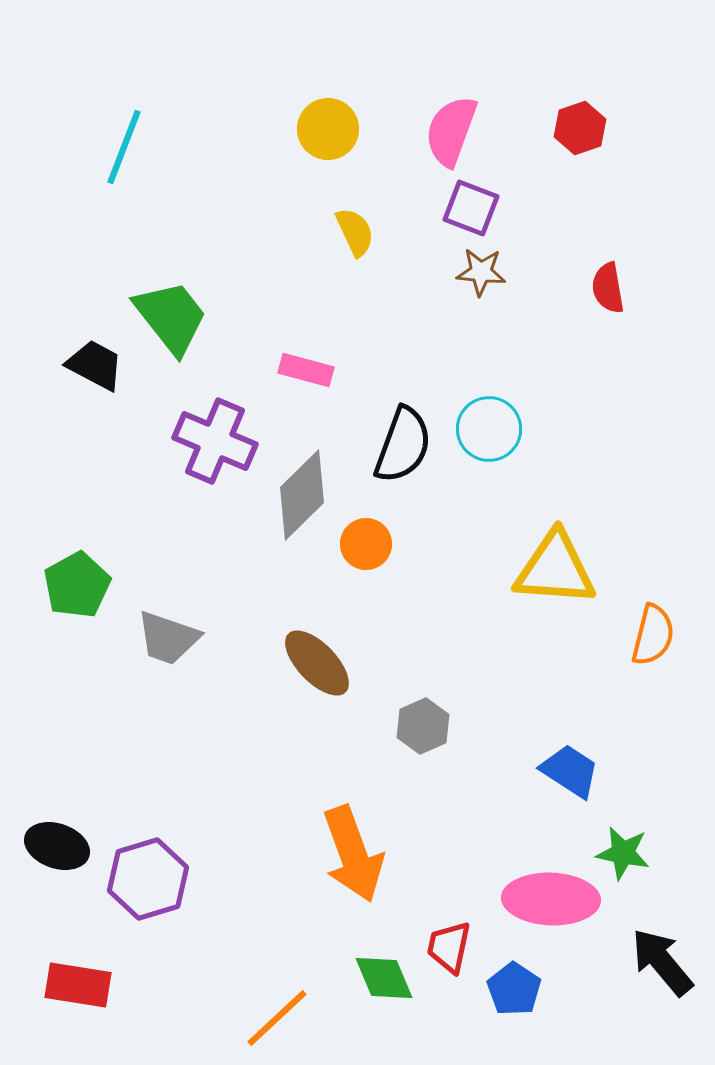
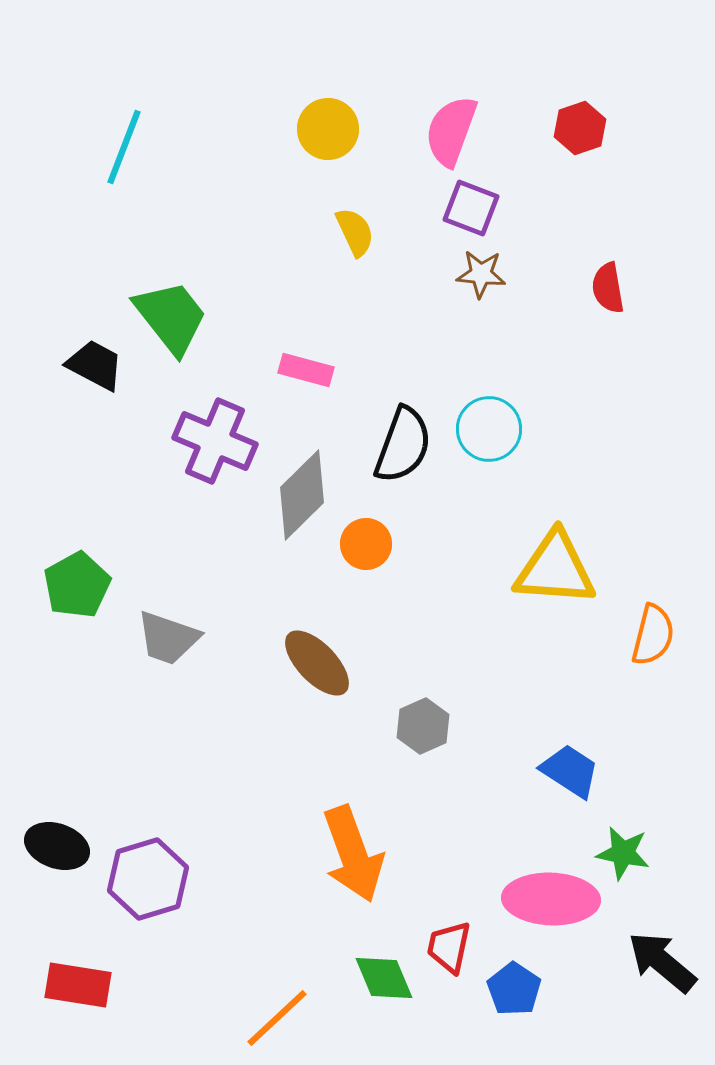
brown star: moved 2 px down
black arrow: rotated 10 degrees counterclockwise
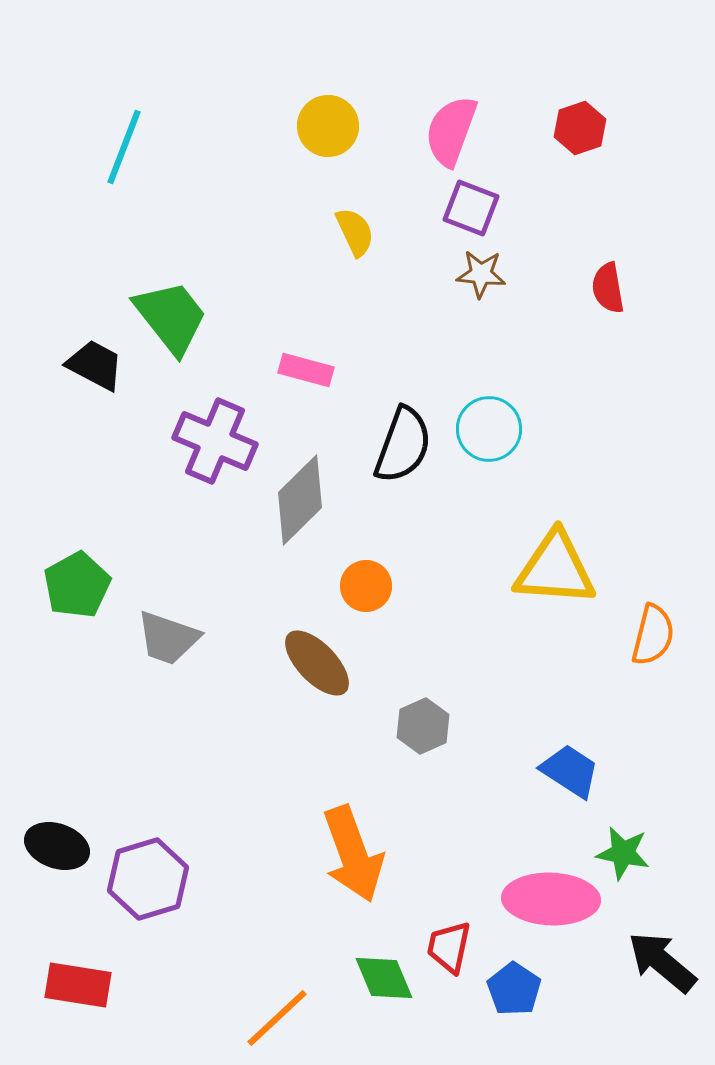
yellow circle: moved 3 px up
gray diamond: moved 2 px left, 5 px down
orange circle: moved 42 px down
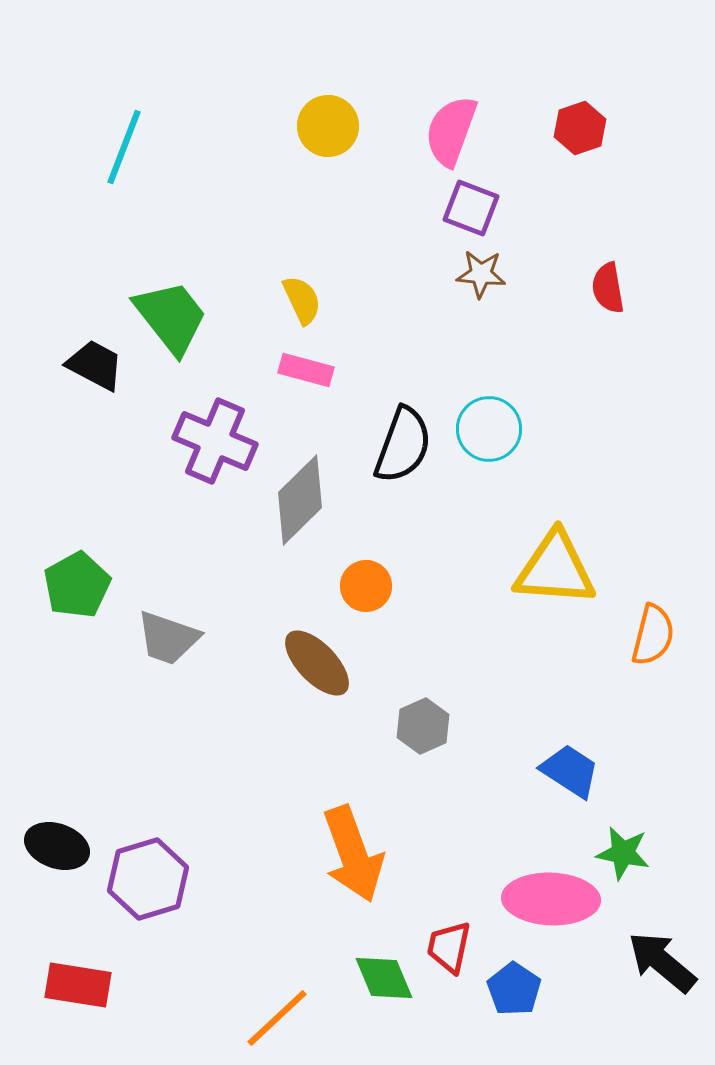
yellow semicircle: moved 53 px left, 68 px down
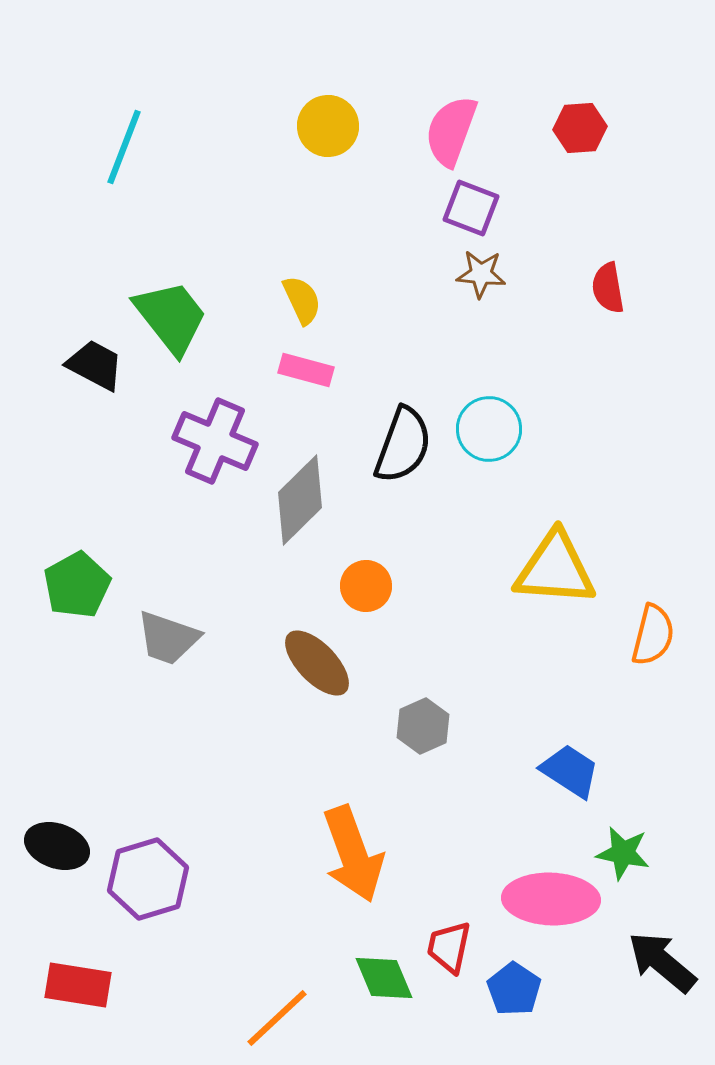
red hexagon: rotated 15 degrees clockwise
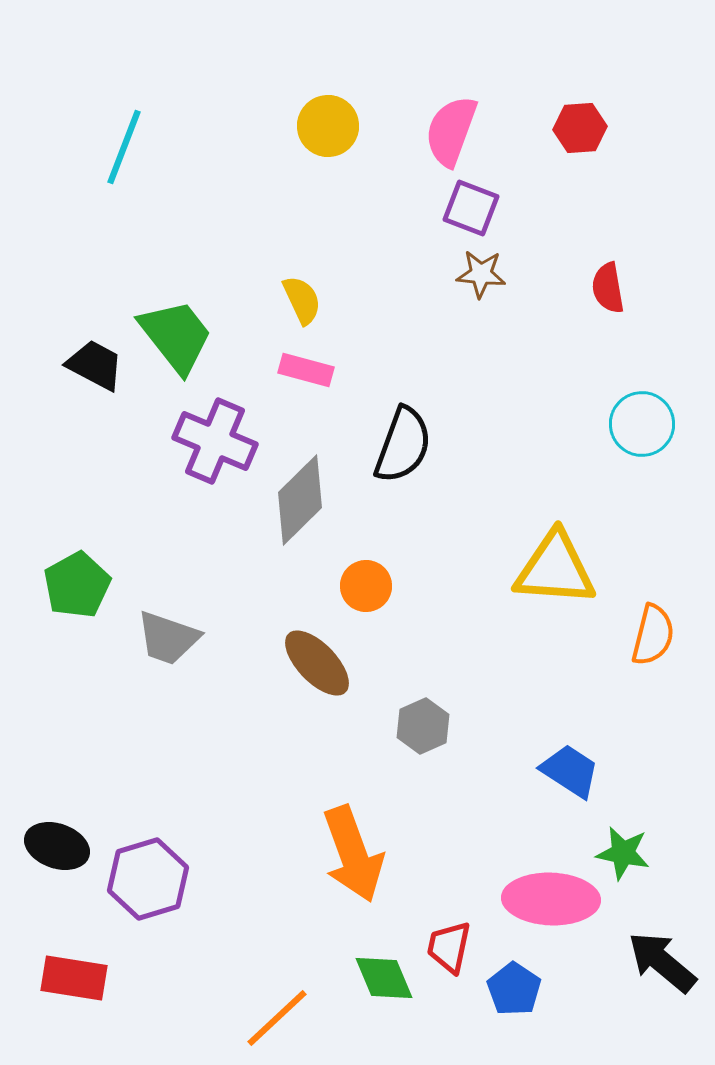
green trapezoid: moved 5 px right, 19 px down
cyan circle: moved 153 px right, 5 px up
red rectangle: moved 4 px left, 7 px up
